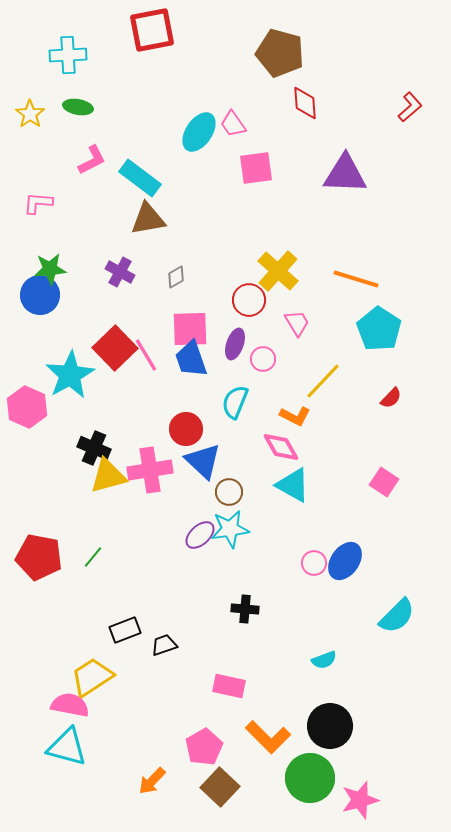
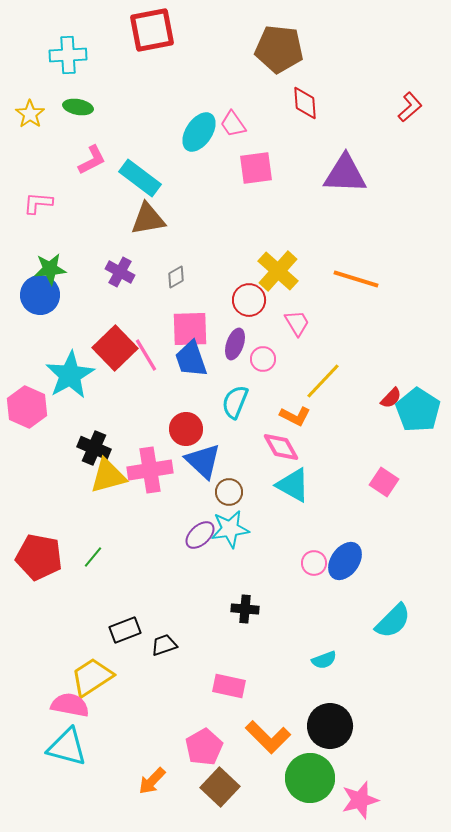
brown pentagon at (280, 53): moved 1 px left, 4 px up; rotated 9 degrees counterclockwise
cyan pentagon at (379, 329): moved 39 px right, 81 px down
cyan semicircle at (397, 616): moved 4 px left, 5 px down
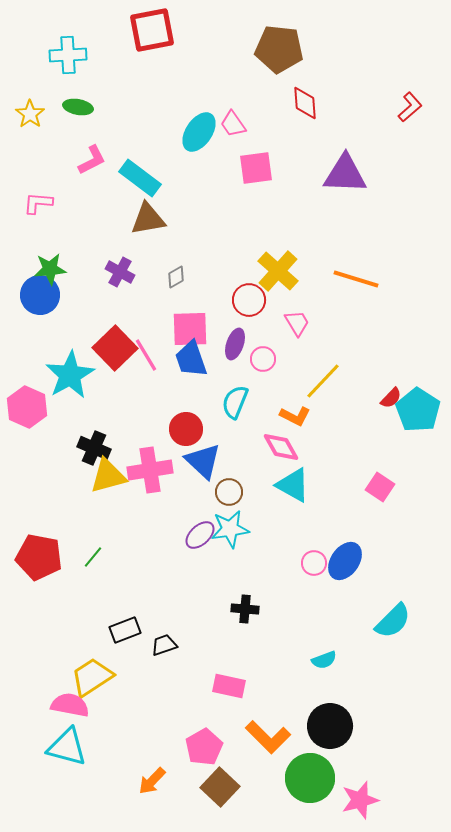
pink square at (384, 482): moved 4 px left, 5 px down
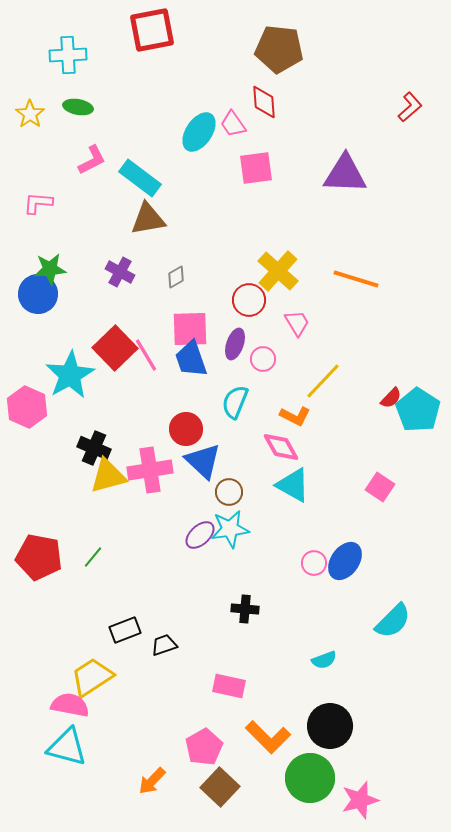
red diamond at (305, 103): moved 41 px left, 1 px up
blue circle at (40, 295): moved 2 px left, 1 px up
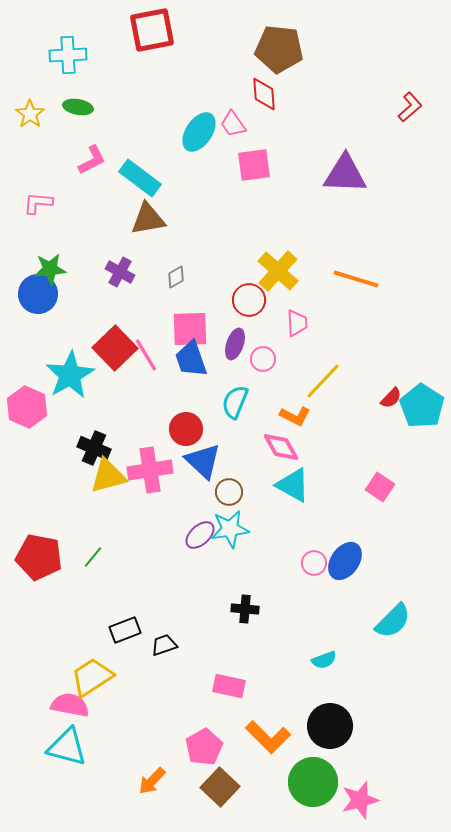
red diamond at (264, 102): moved 8 px up
pink square at (256, 168): moved 2 px left, 3 px up
pink trapezoid at (297, 323): rotated 28 degrees clockwise
cyan pentagon at (418, 410): moved 4 px right, 4 px up
green circle at (310, 778): moved 3 px right, 4 px down
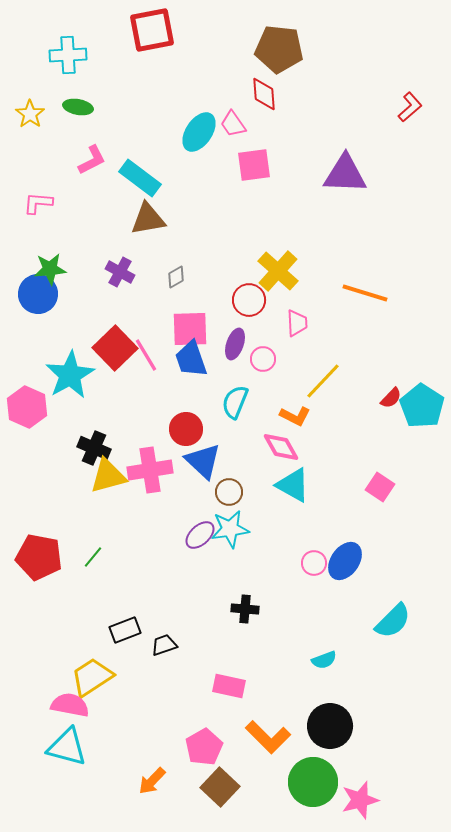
orange line at (356, 279): moved 9 px right, 14 px down
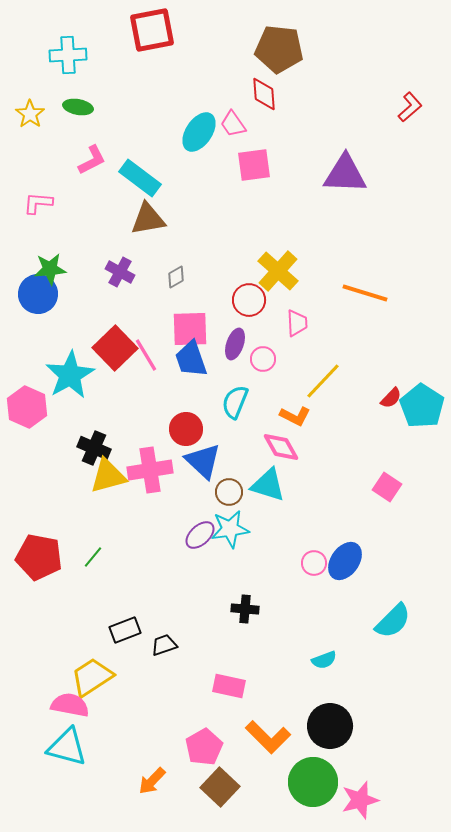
cyan triangle at (293, 485): moved 25 px left; rotated 12 degrees counterclockwise
pink square at (380, 487): moved 7 px right
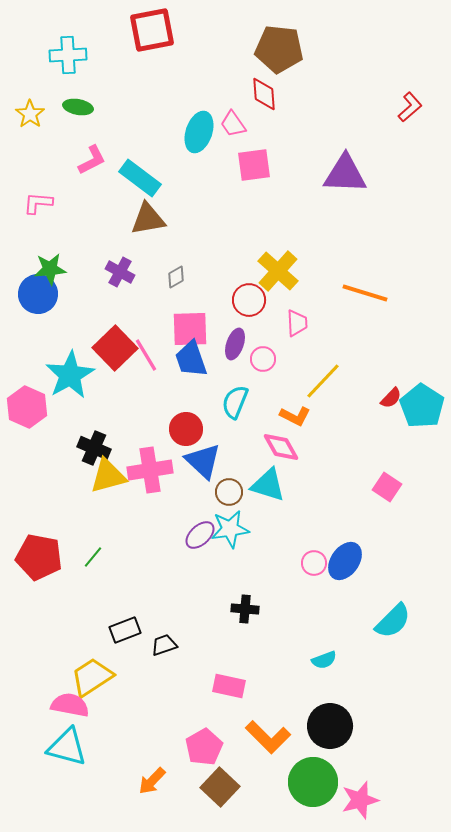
cyan ellipse at (199, 132): rotated 15 degrees counterclockwise
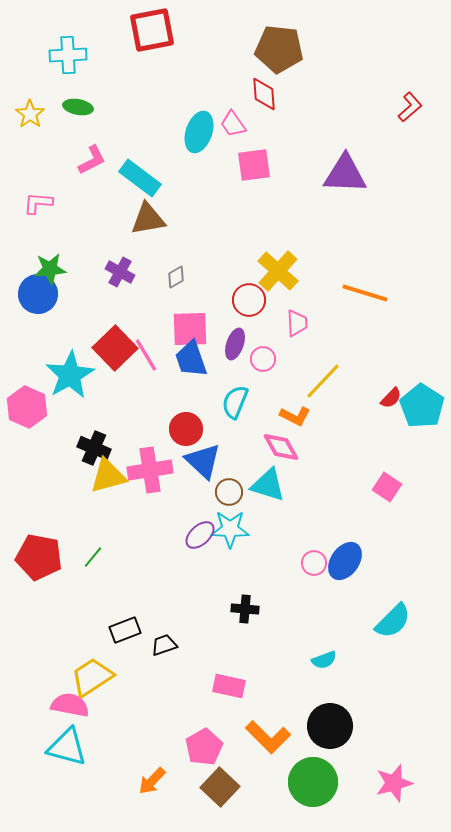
cyan star at (230, 529): rotated 9 degrees clockwise
pink star at (360, 800): moved 34 px right, 17 px up
